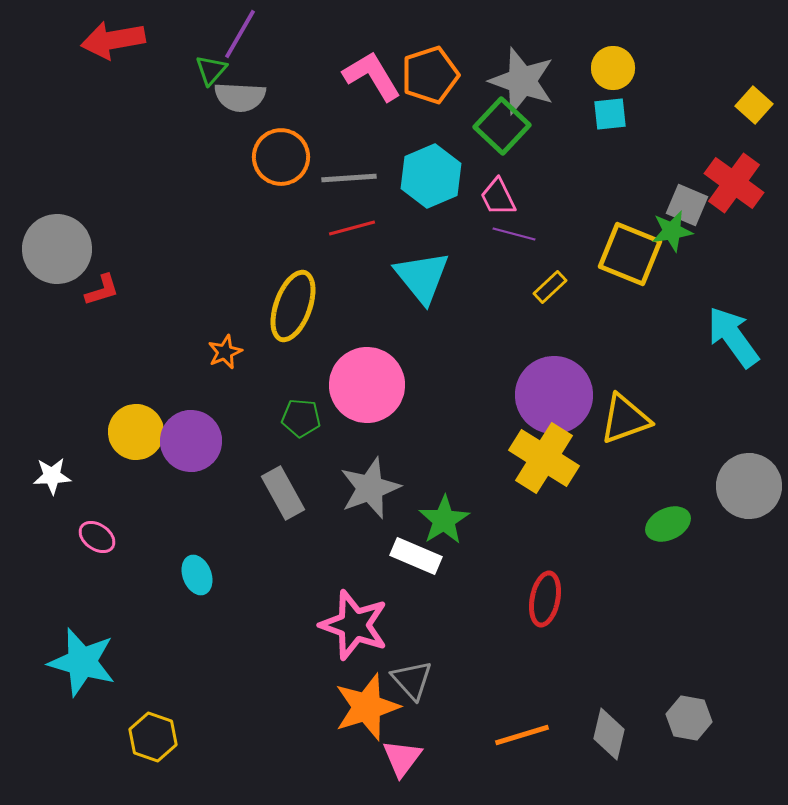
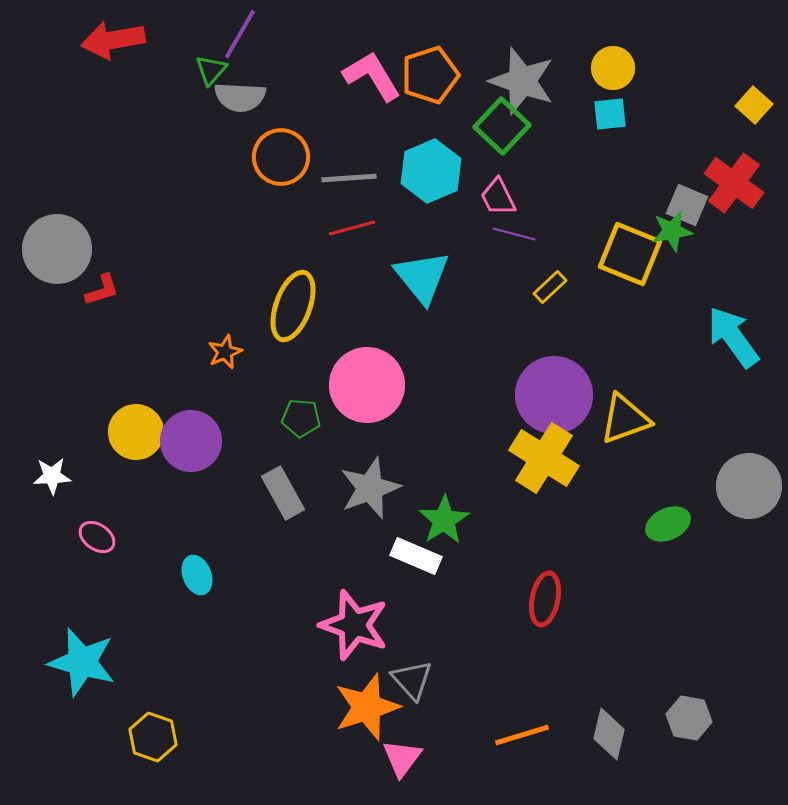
cyan hexagon at (431, 176): moved 5 px up
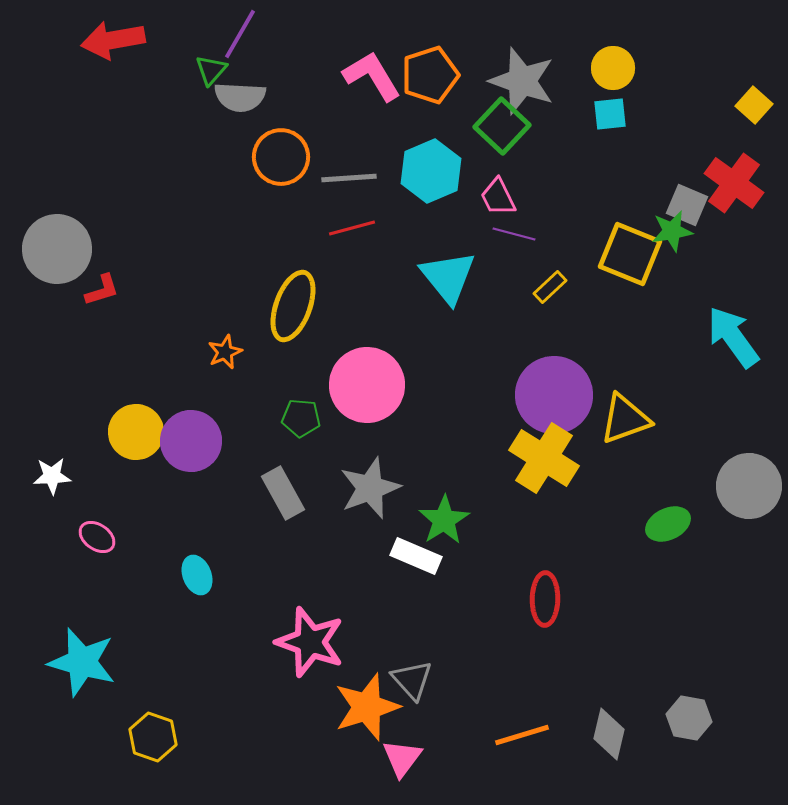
cyan triangle at (422, 277): moved 26 px right
red ellipse at (545, 599): rotated 10 degrees counterclockwise
pink star at (354, 625): moved 44 px left, 17 px down
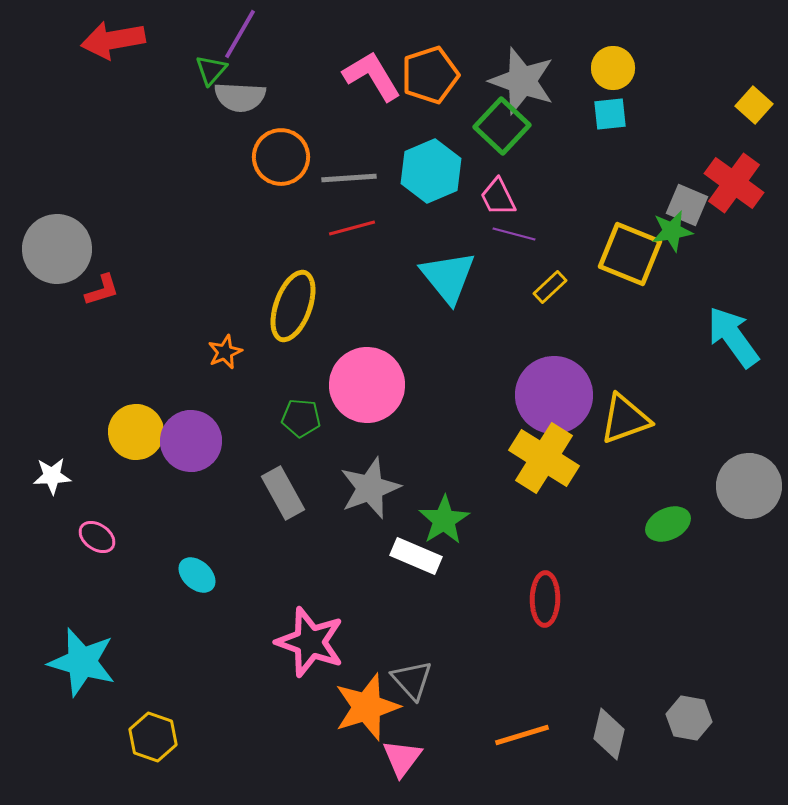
cyan ellipse at (197, 575): rotated 27 degrees counterclockwise
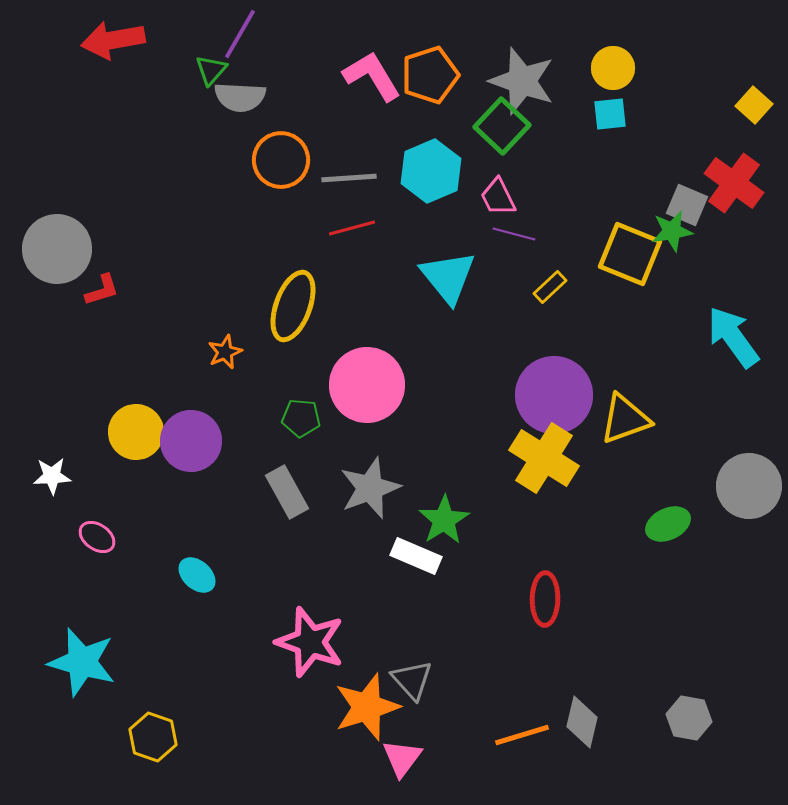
orange circle at (281, 157): moved 3 px down
gray rectangle at (283, 493): moved 4 px right, 1 px up
gray diamond at (609, 734): moved 27 px left, 12 px up
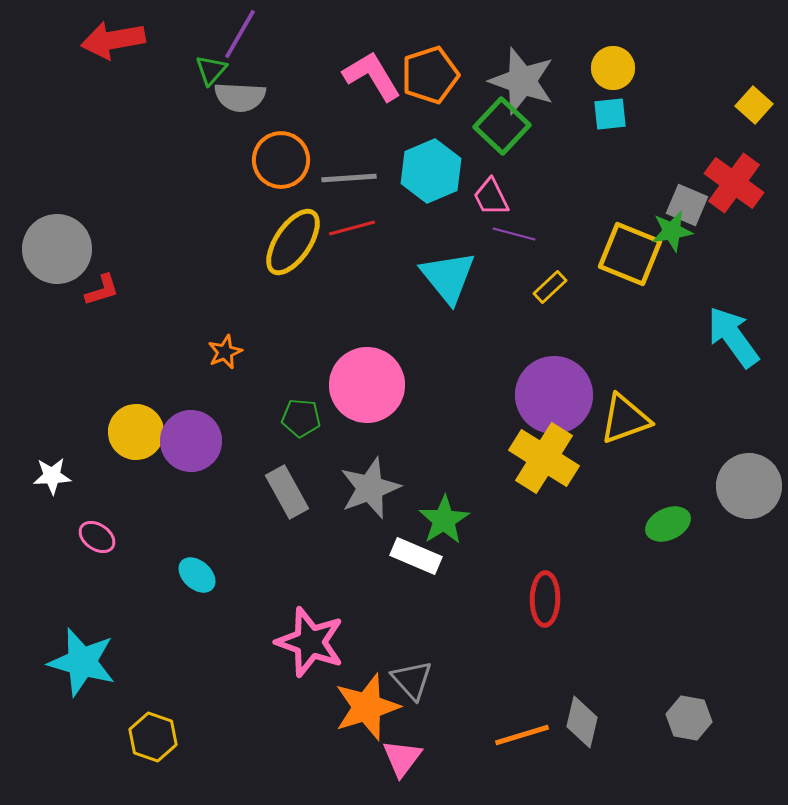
pink trapezoid at (498, 197): moved 7 px left
yellow ellipse at (293, 306): moved 64 px up; rotated 14 degrees clockwise
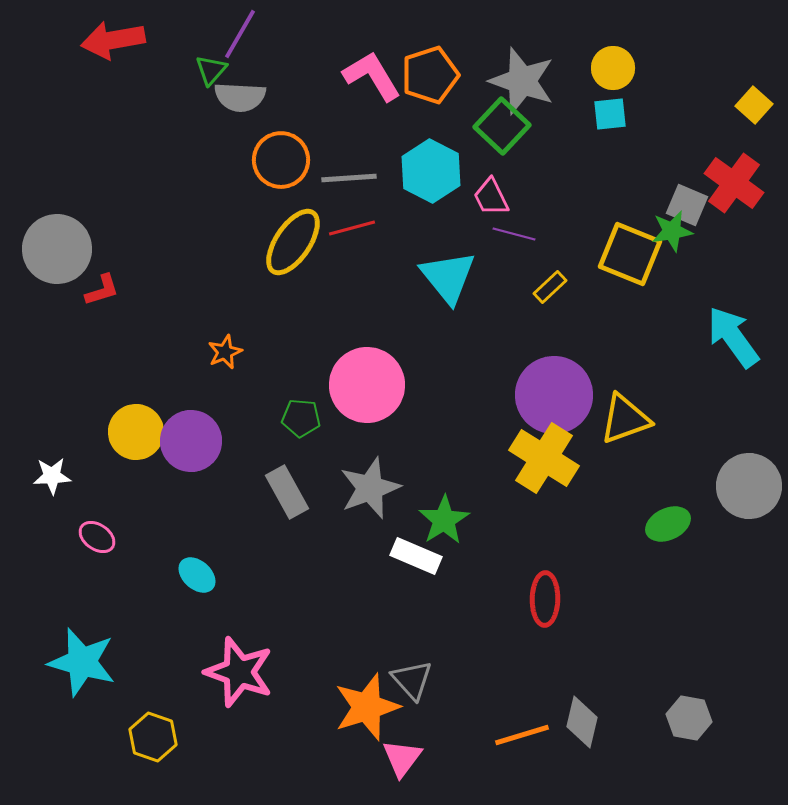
cyan hexagon at (431, 171): rotated 10 degrees counterclockwise
pink star at (310, 642): moved 71 px left, 30 px down
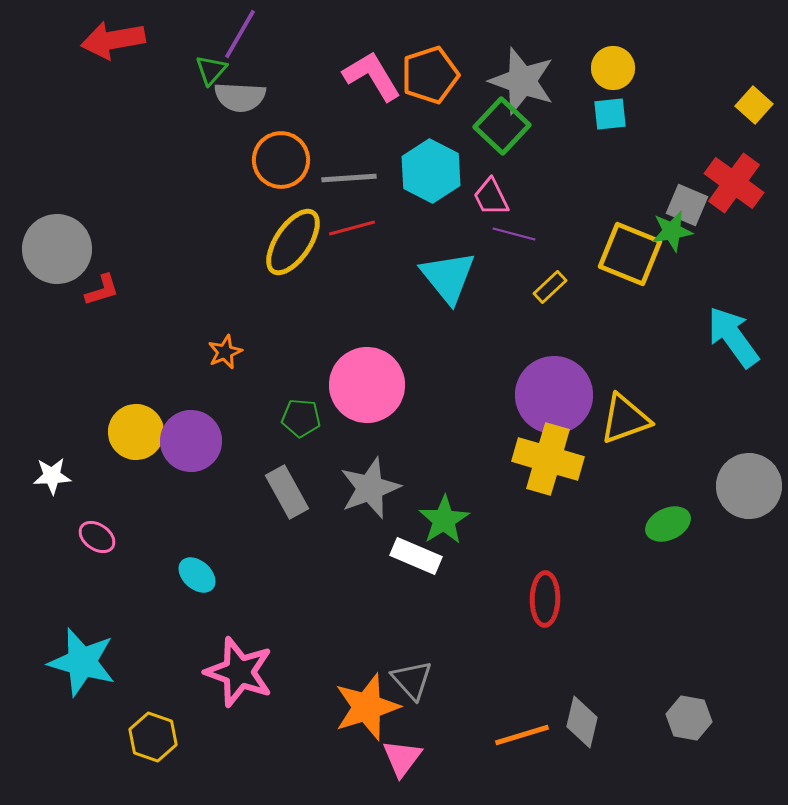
yellow cross at (544, 458): moved 4 px right, 1 px down; rotated 16 degrees counterclockwise
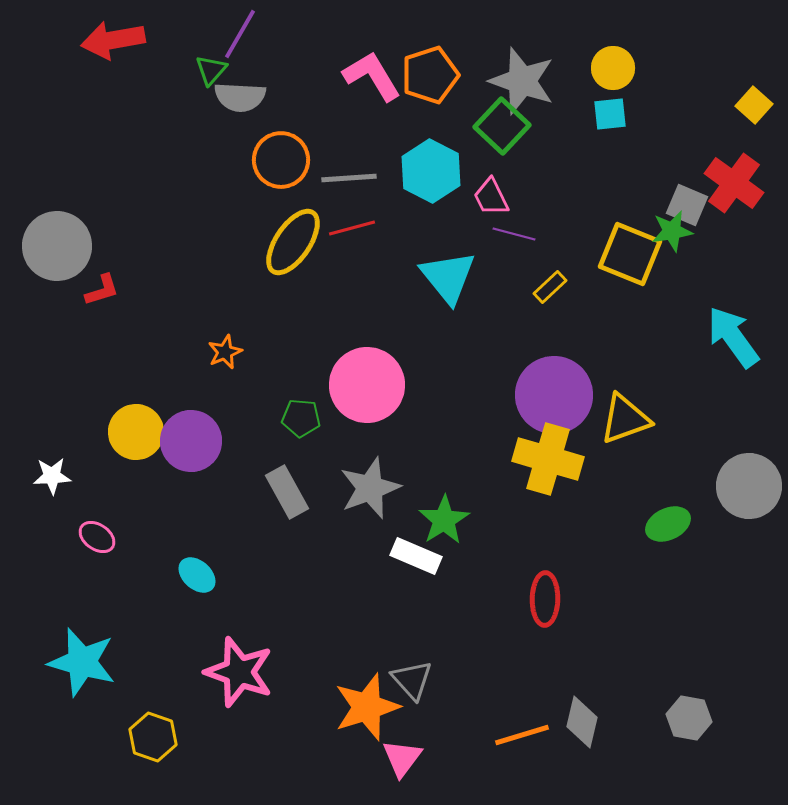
gray circle at (57, 249): moved 3 px up
